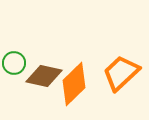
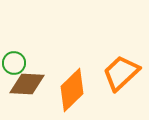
brown diamond: moved 17 px left, 8 px down; rotated 9 degrees counterclockwise
orange diamond: moved 2 px left, 6 px down
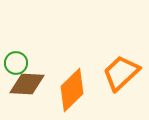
green circle: moved 2 px right
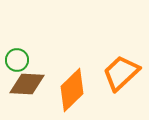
green circle: moved 1 px right, 3 px up
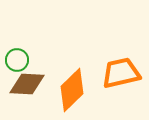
orange trapezoid: rotated 30 degrees clockwise
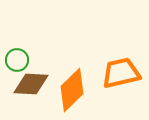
brown diamond: moved 4 px right
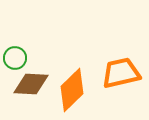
green circle: moved 2 px left, 2 px up
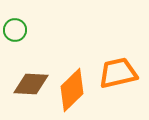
green circle: moved 28 px up
orange trapezoid: moved 3 px left
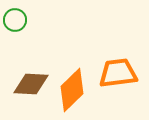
green circle: moved 10 px up
orange trapezoid: rotated 6 degrees clockwise
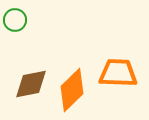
orange trapezoid: rotated 9 degrees clockwise
brown diamond: rotated 15 degrees counterclockwise
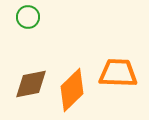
green circle: moved 13 px right, 3 px up
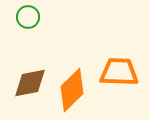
orange trapezoid: moved 1 px right, 1 px up
brown diamond: moved 1 px left, 1 px up
